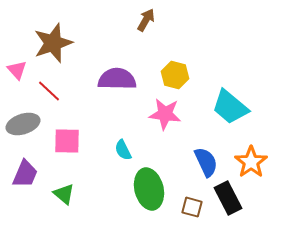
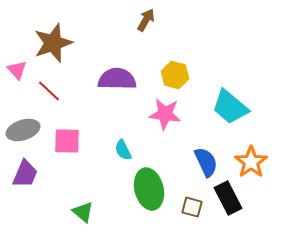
gray ellipse: moved 6 px down
green triangle: moved 19 px right, 18 px down
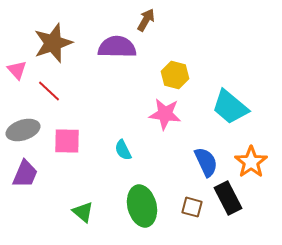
purple semicircle: moved 32 px up
green ellipse: moved 7 px left, 17 px down
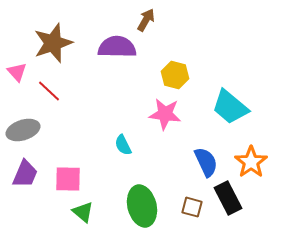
pink triangle: moved 2 px down
pink square: moved 1 px right, 38 px down
cyan semicircle: moved 5 px up
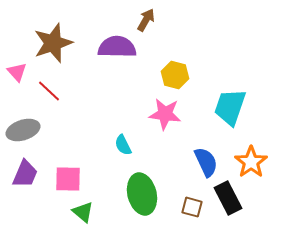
cyan trapezoid: rotated 69 degrees clockwise
green ellipse: moved 12 px up
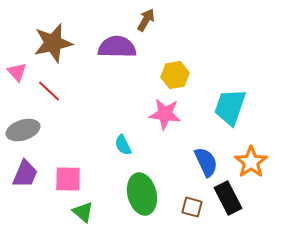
brown star: rotated 6 degrees clockwise
yellow hexagon: rotated 24 degrees counterclockwise
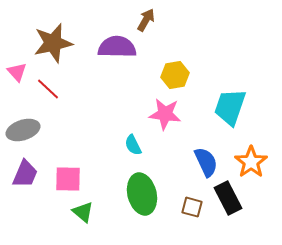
red line: moved 1 px left, 2 px up
cyan semicircle: moved 10 px right
